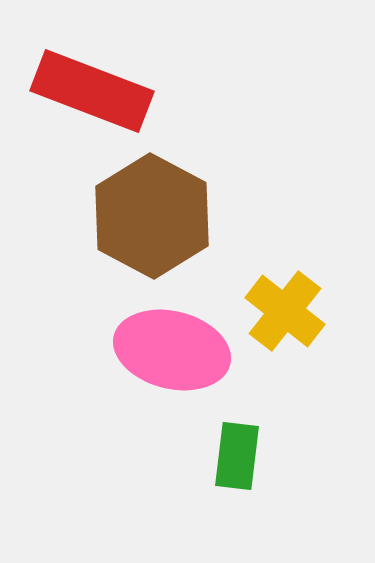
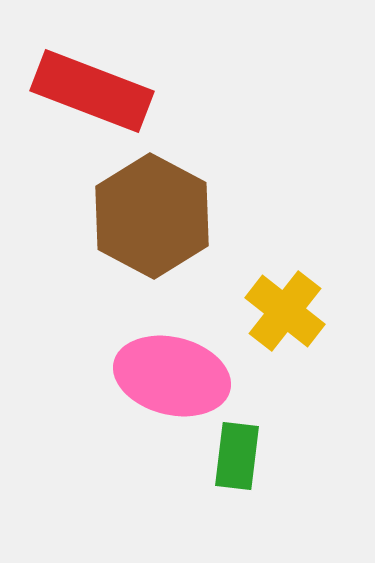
pink ellipse: moved 26 px down
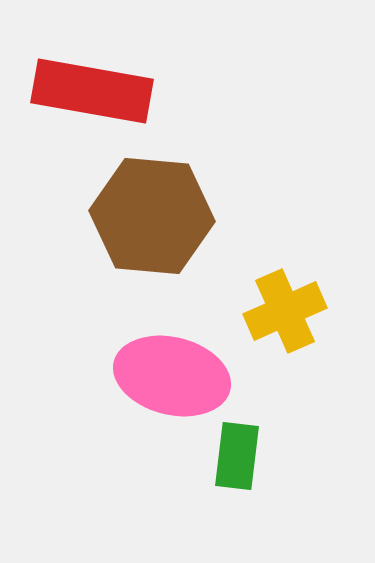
red rectangle: rotated 11 degrees counterclockwise
brown hexagon: rotated 23 degrees counterclockwise
yellow cross: rotated 28 degrees clockwise
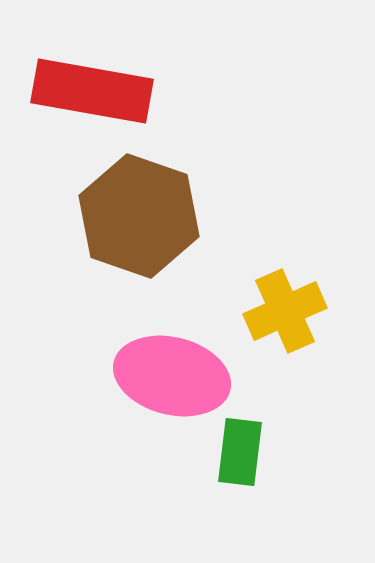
brown hexagon: moved 13 px left; rotated 14 degrees clockwise
green rectangle: moved 3 px right, 4 px up
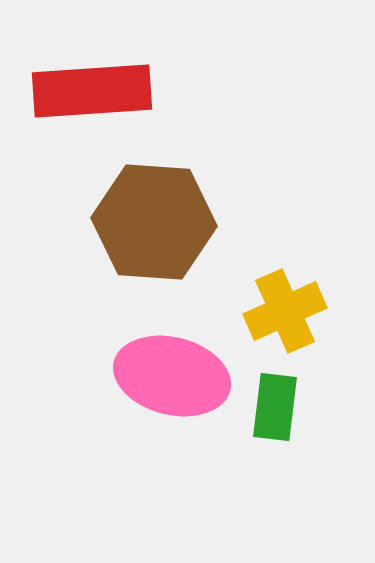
red rectangle: rotated 14 degrees counterclockwise
brown hexagon: moved 15 px right, 6 px down; rotated 15 degrees counterclockwise
green rectangle: moved 35 px right, 45 px up
